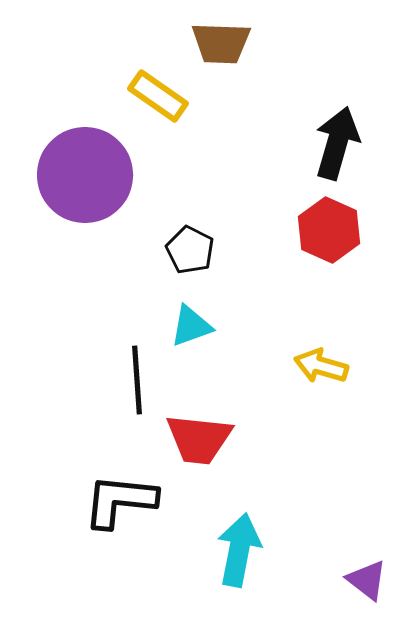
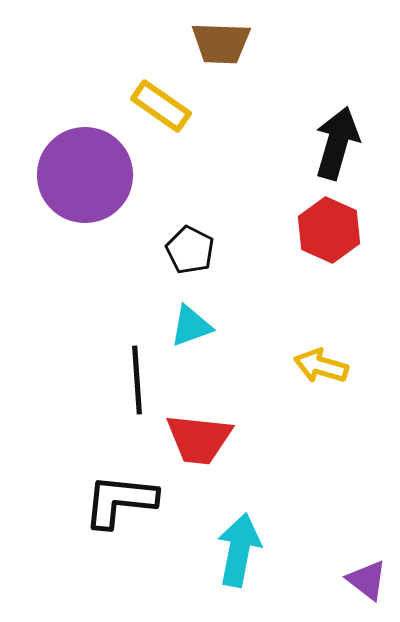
yellow rectangle: moved 3 px right, 10 px down
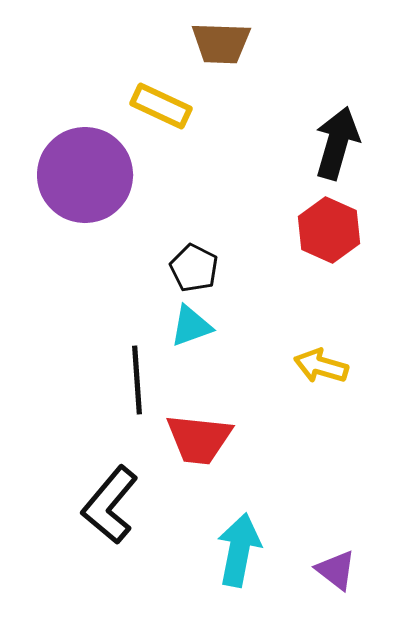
yellow rectangle: rotated 10 degrees counterclockwise
black pentagon: moved 4 px right, 18 px down
black L-shape: moved 10 px left, 4 px down; rotated 56 degrees counterclockwise
purple triangle: moved 31 px left, 10 px up
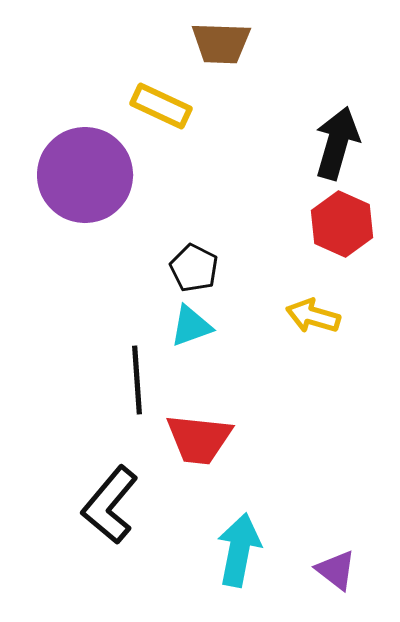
red hexagon: moved 13 px right, 6 px up
yellow arrow: moved 8 px left, 50 px up
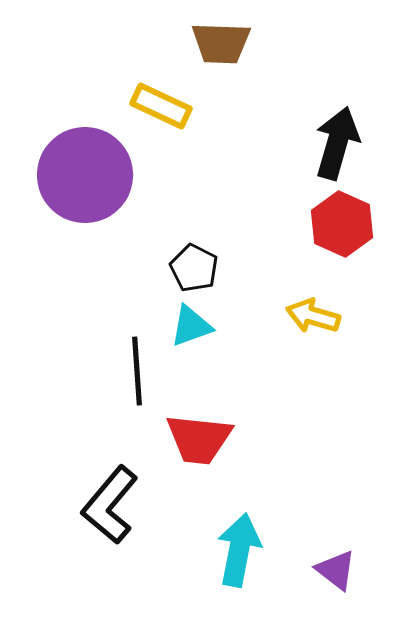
black line: moved 9 px up
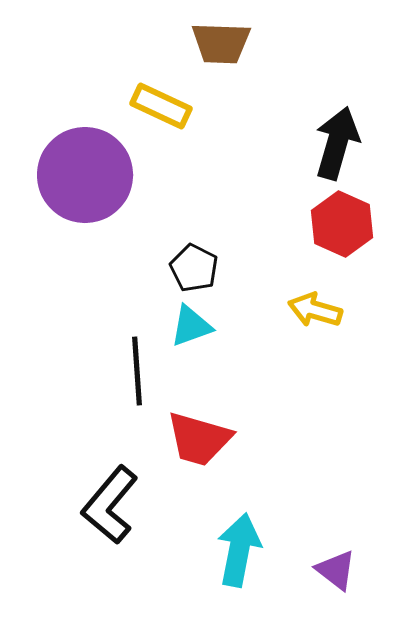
yellow arrow: moved 2 px right, 6 px up
red trapezoid: rotated 10 degrees clockwise
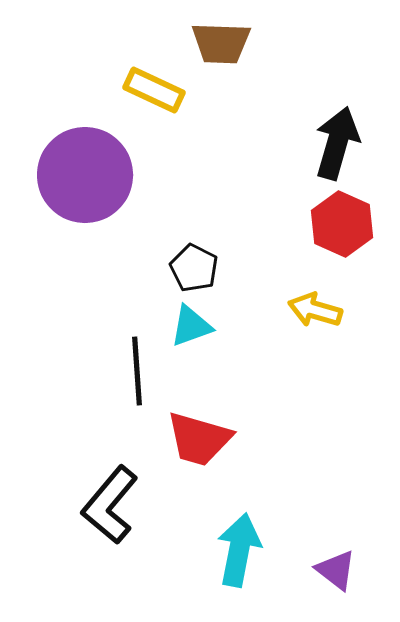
yellow rectangle: moved 7 px left, 16 px up
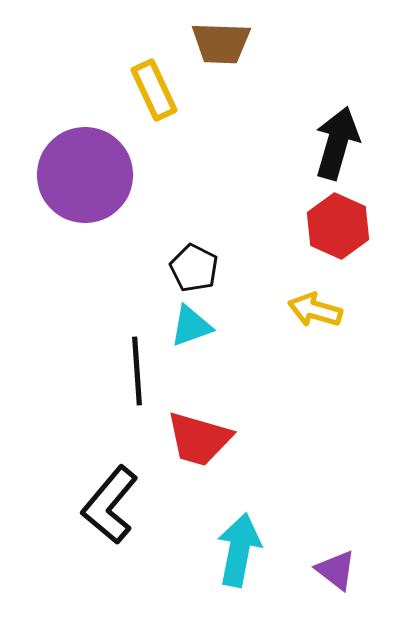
yellow rectangle: rotated 40 degrees clockwise
red hexagon: moved 4 px left, 2 px down
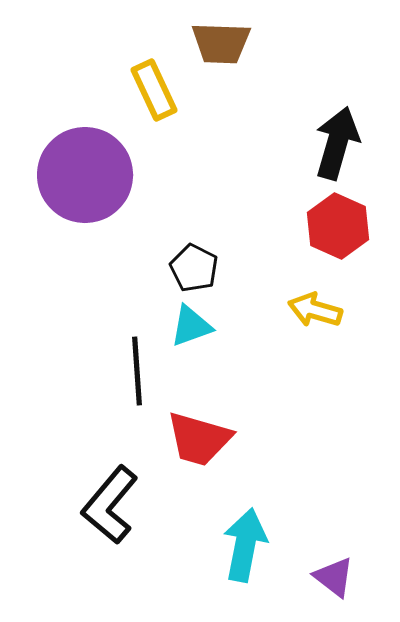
cyan arrow: moved 6 px right, 5 px up
purple triangle: moved 2 px left, 7 px down
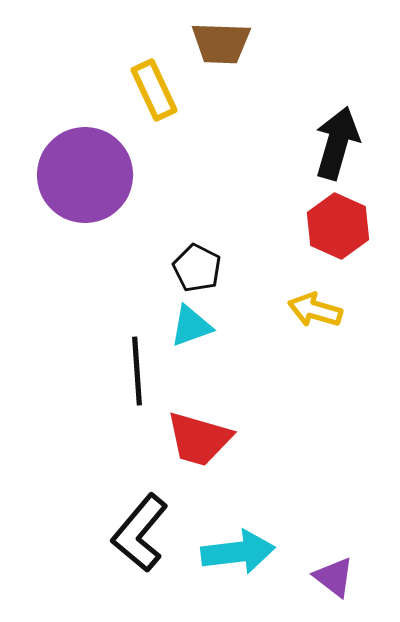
black pentagon: moved 3 px right
black L-shape: moved 30 px right, 28 px down
cyan arrow: moved 7 px left, 7 px down; rotated 72 degrees clockwise
